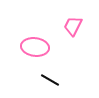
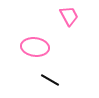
pink trapezoid: moved 4 px left, 10 px up; rotated 125 degrees clockwise
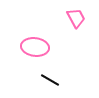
pink trapezoid: moved 7 px right, 2 px down
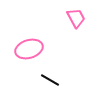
pink ellipse: moved 6 px left, 2 px down; rotated 24 degrees counterclockwise
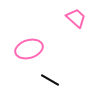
pink trapezoid: rotated 20 degrees counterclockwise
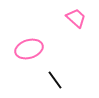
black line: moved 5 px right; rotated 24 degrees clockwise
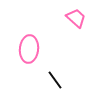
pink ellipse: rotated 68 degrees counterclockwise
